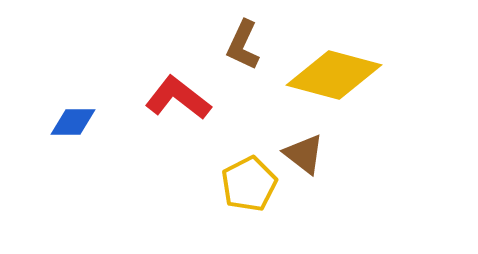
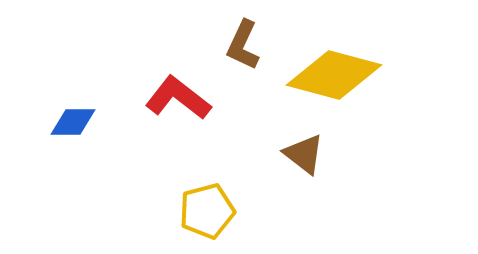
yellow pentagon: moved 42 px left, 27 px down; rotated 12 degrees clockwise
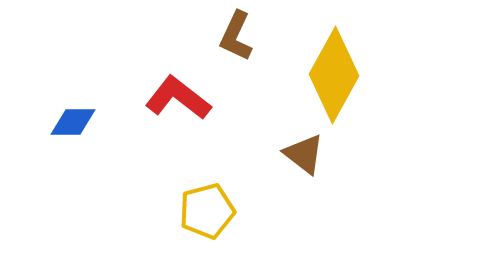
brown L-shape: moved 7 px left, 9 px up
yellow diamond: rotated 76 degrees counterclockwise
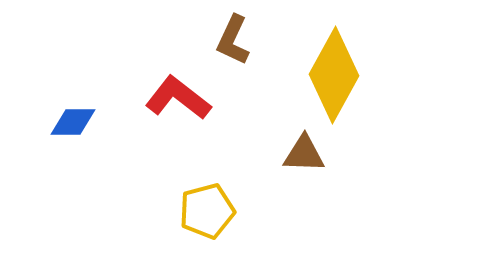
brown L-shape: moved 3 px left, 4 px down
brown triangle: rotated 36 degrees counterclockwise
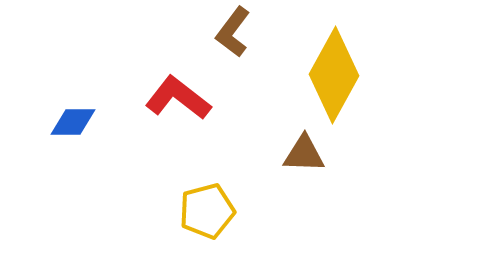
brown L-shape: moved 8 px up; rotated 12 degrees clockwise
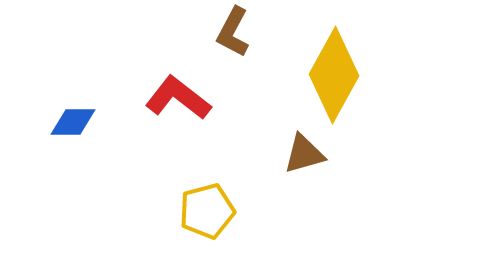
brown L-shape: rotated 9 degrees counterclockwise
brown triangle: rotated 18 degrees counterclockwise
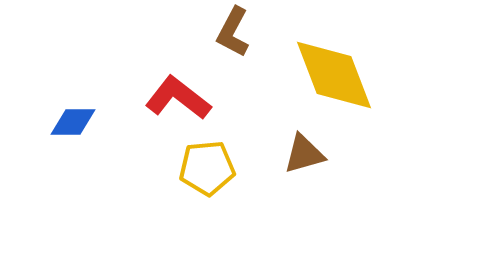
yellow diamond: rotated 50 degrees counterclockwise
yellow pentagon: moved 43 px up; rotated 10 degrees clockwise
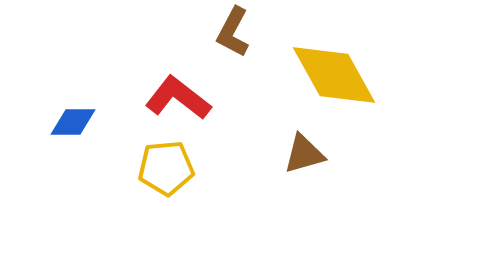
yellow diamond: rotated 8 degrees counterclockwise
yellow pentagon: moved 41 px left
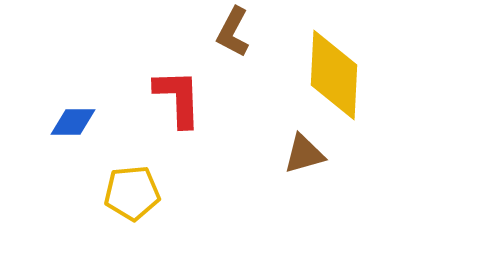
yellow diamond: rotated 32 degrees clockwise
red L-shape: rotated 50 degrees clockwise
yellow pentagon: moved 34 px left, 25 px down
